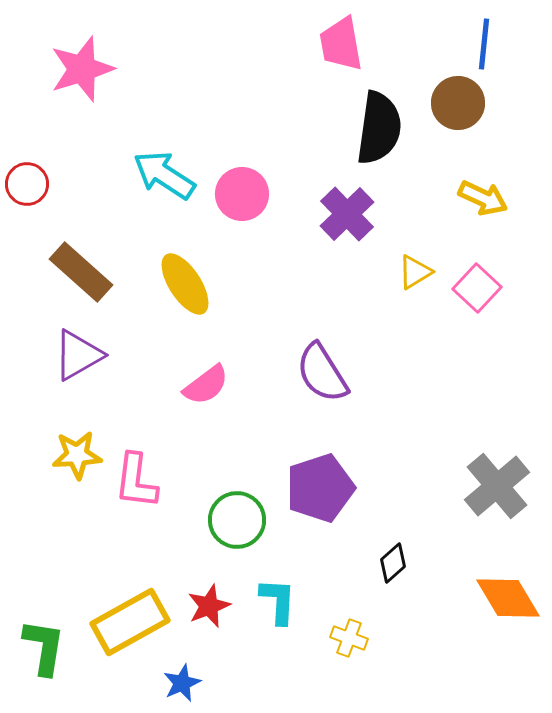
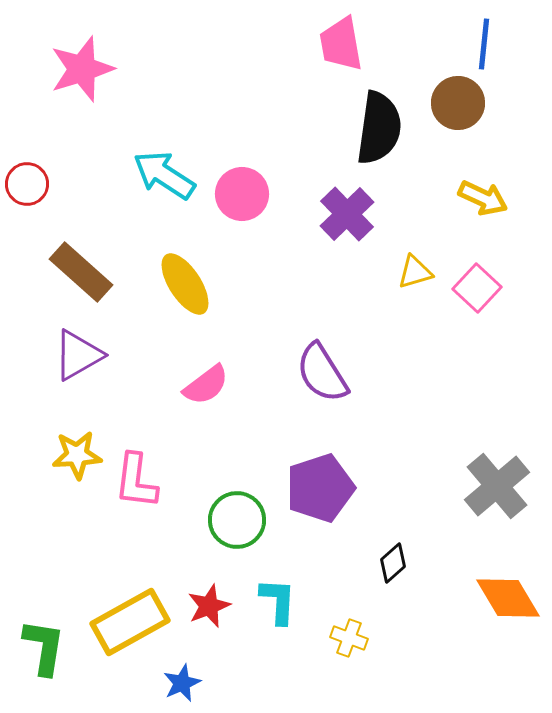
yellow triangle: rotated 15 degrees clockwise
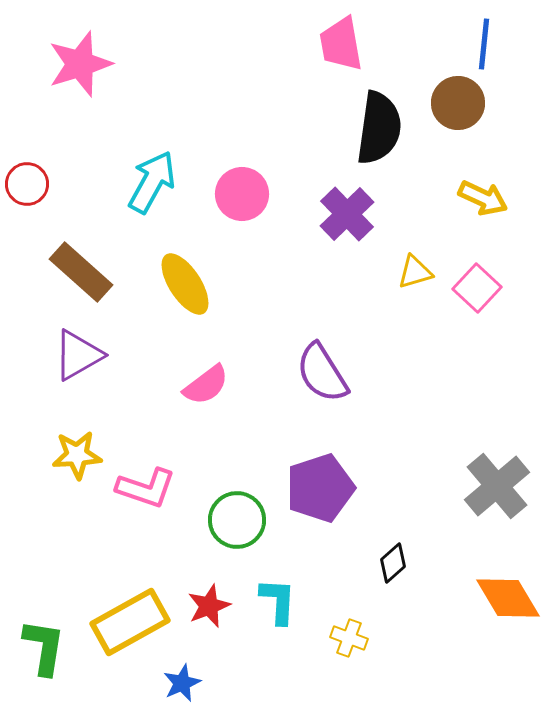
pink star: moved 2 px left, 5 px up
cyan arrow: moved 12 px left, 7 px down; rotated 86 degrees clockwise
pink L-shape: moved 10 px right, 7 px down; rotated 78 degrees counterclockwise
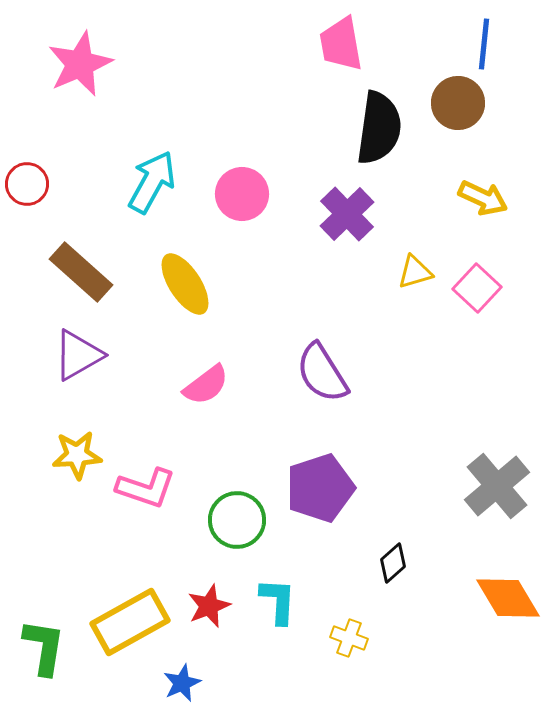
pink star: rotated 6 degrees counterclockwise
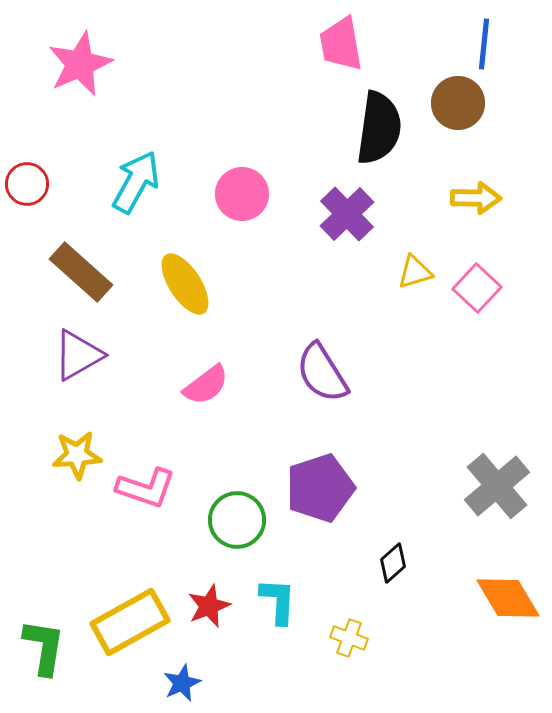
cyan arrow: moved 16 px left
yellow arrow: moved 7 px left; rotated 24 degrees counterclockwise
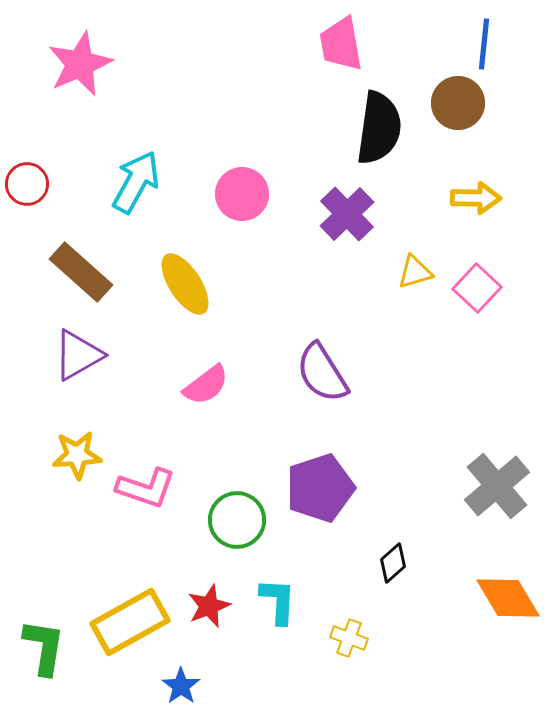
blue star: moved 1 px left, 3 px down; rotated 12 degrees counterclockwise
